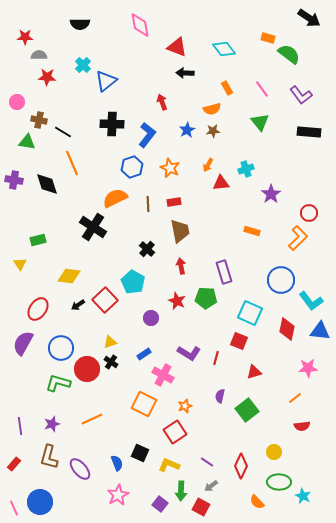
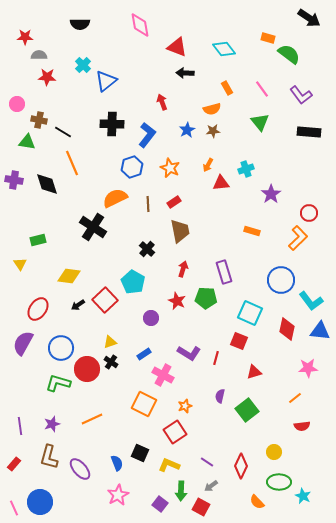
pink circle at (17, 102): moved 2 px down
red rectangle at (174, 202): rotated 24 degrees counterclockwise
red arrow at (181, 266): moved 2 px right, 3 px down; rotated 28 degrees clockwise
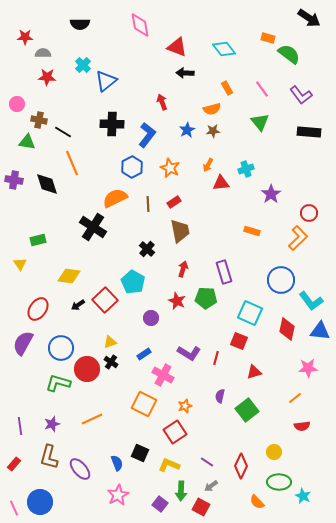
gray semicircle at (39, 55): moved 4 px right, 2 px up
blue hexagon at (132, 167): rotated 10 degrees counterclockwise
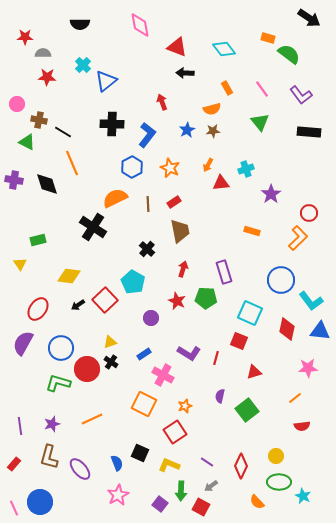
green triangle at (27, 142): rotated 18 degrees clockwise
yellow circle at (274, 452): moved 2 px right, 4 px down
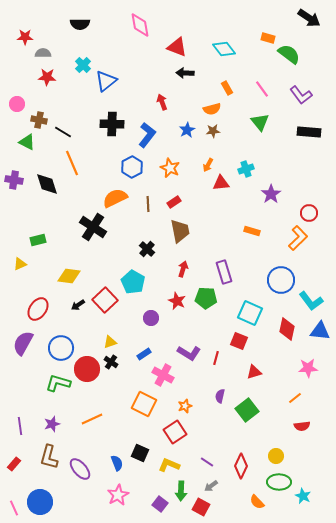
yellow triangle at (20, 264): rotated 40 degrees clockwise
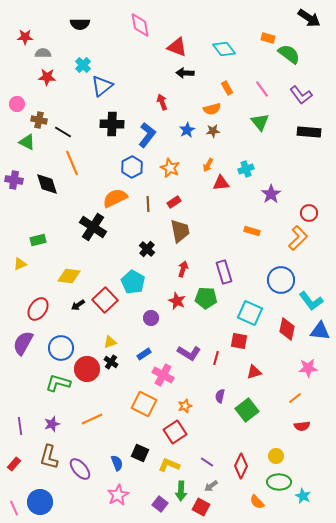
blue triangle at (106, 81): moved 4 px left, 5 px down
red square at (239, 341): rotated 12 degrees counterclockwise
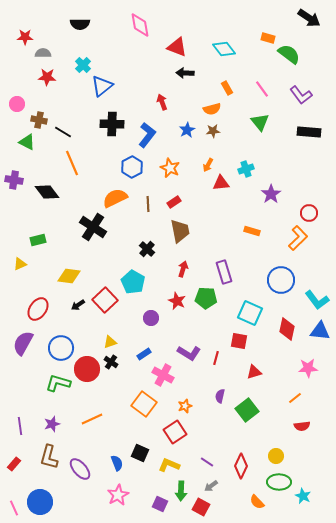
black diamond at (47, 184): moved 8 px down; rotated 20 degrees counterclockwise
cyan L-shape at (311, 301): moved 6 px right, 1 px up
orange square at (144, 404): rotated 10 degrees clockwise
purple square at (160, 504): rotated 14 degrees counterclockwise
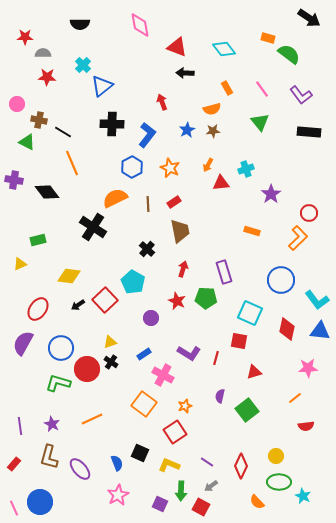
purple star at (52, 424): rotated 28 degrees counterclockwise
red semicircle at (302, 426): moved 4 px right
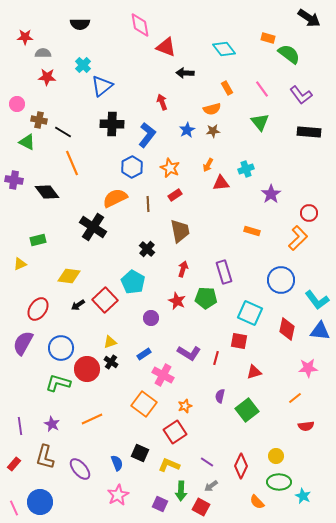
red triangle at (177, 47): moved 11 px left
red rectangle at (174, 202): moved 1 px right, 7 px up
brown L-shape at (49, 457): moved 4 px left
